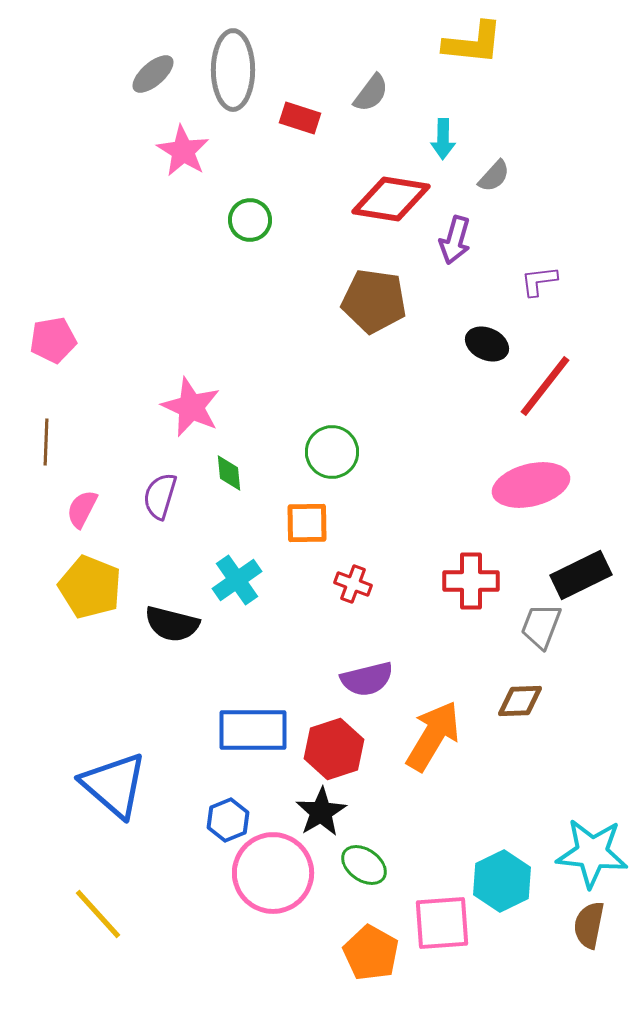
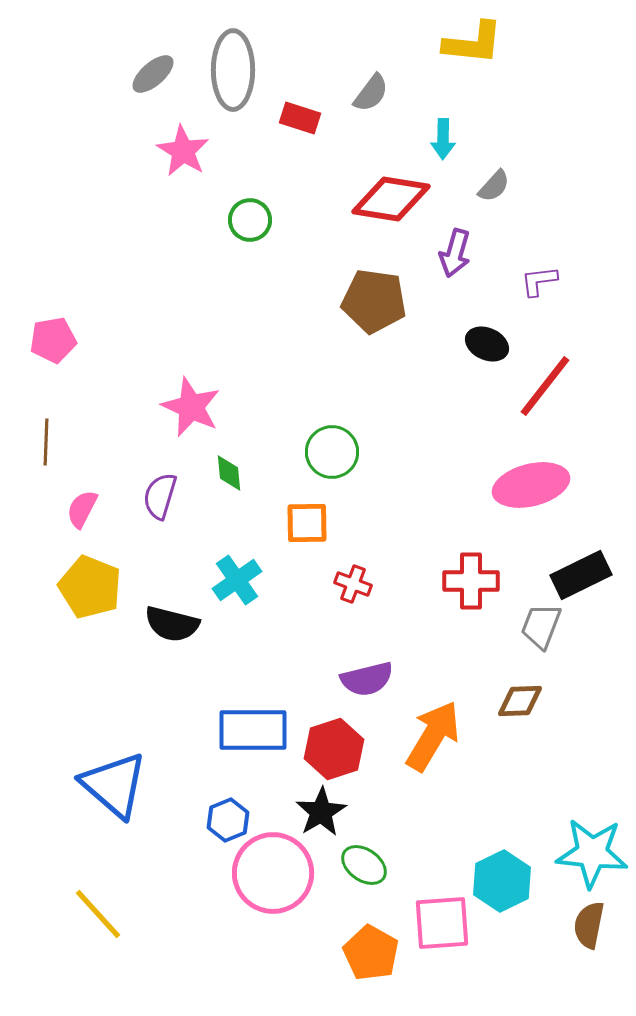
gray semicircle at (494, 176): moved 10 px down
purple arrow at (455, 240): moved 13 px down
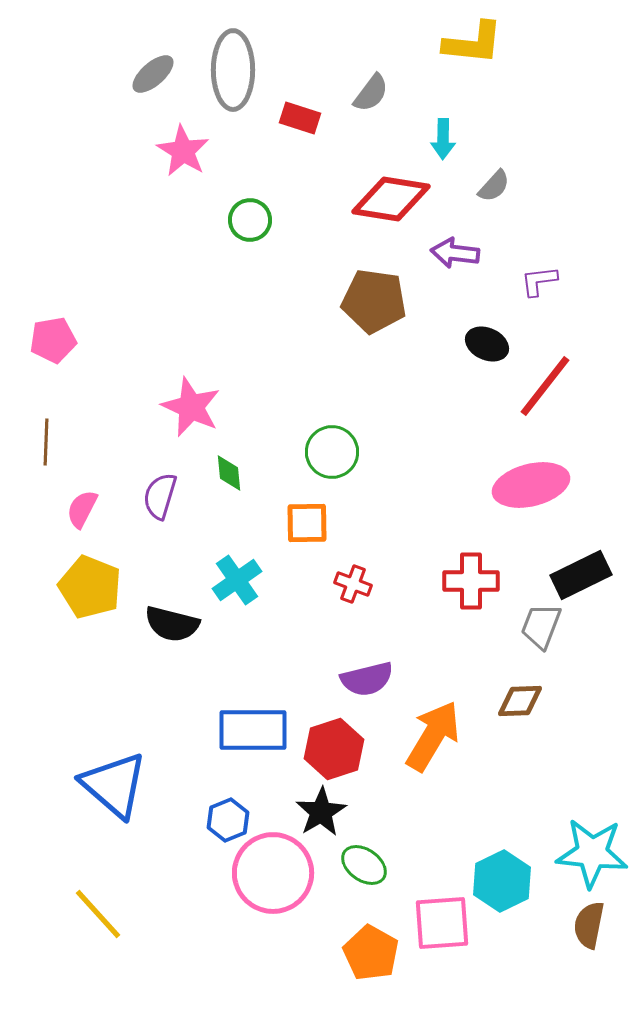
purple arrow at (455, 253): rotated 81 degrees clockwise
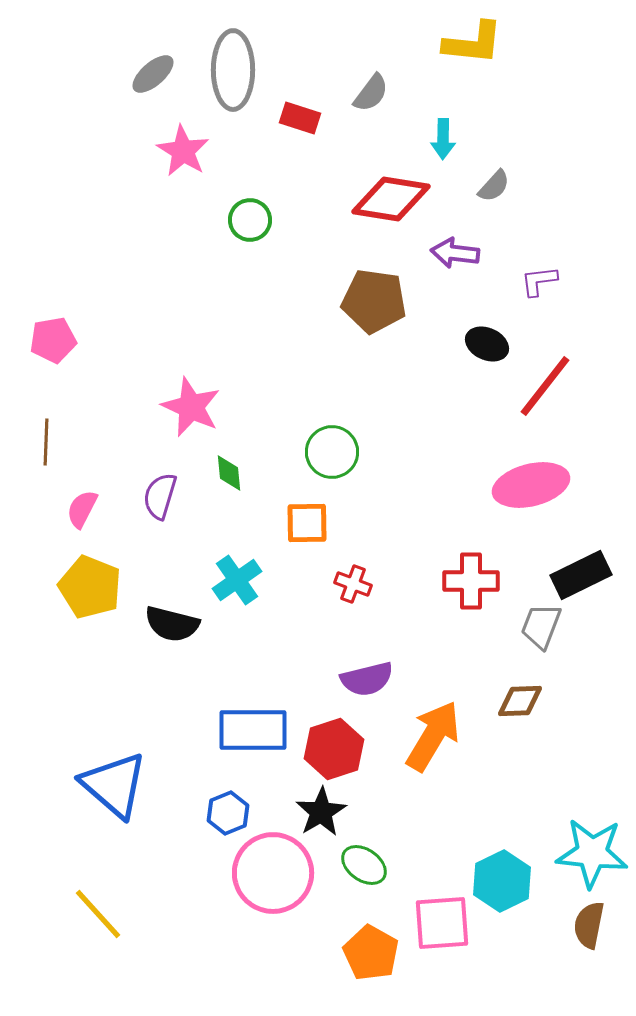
blue hexagon at (228, 820): moved 7 px up
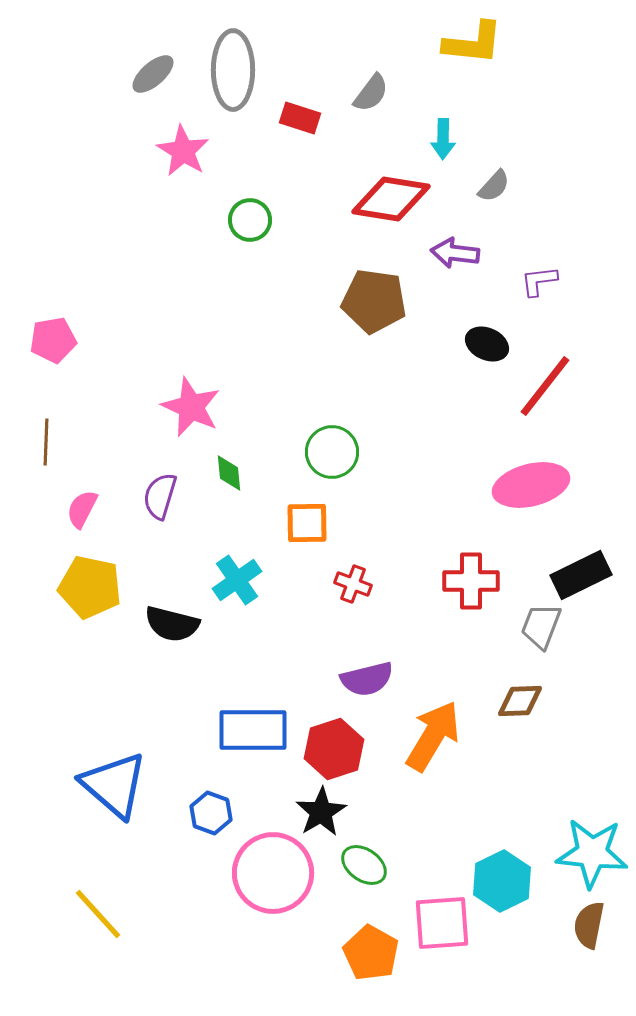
yellow pentagon at (90, 587): rotated 10 degrees counterclockwise
blue hexagon at (228, 813): moved 17 px left; rotated 18 degrees counterclockwise
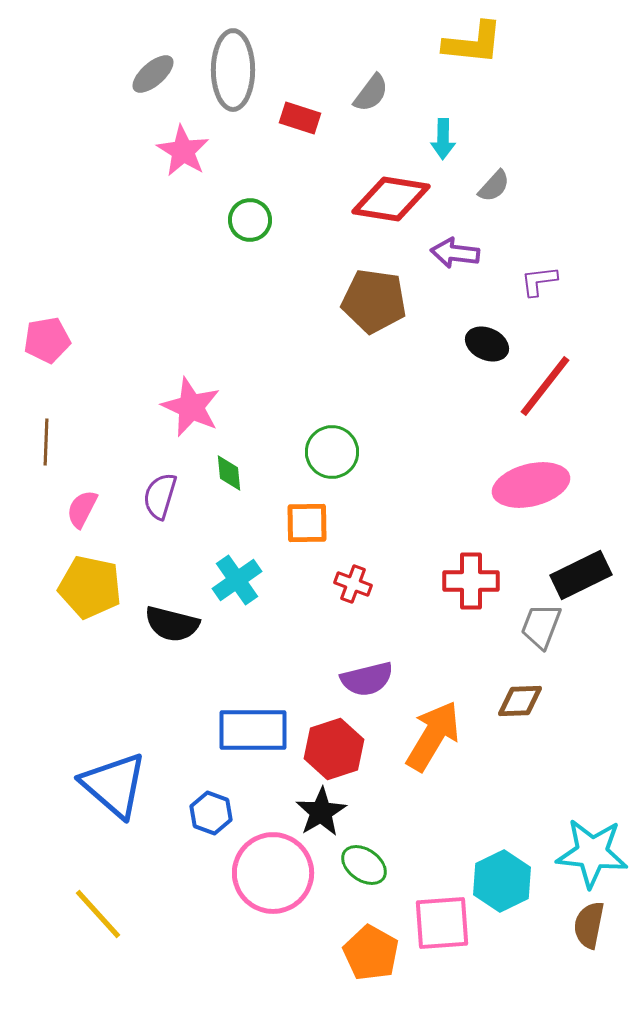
pink pentagon at (53, 340): moved 6 px left
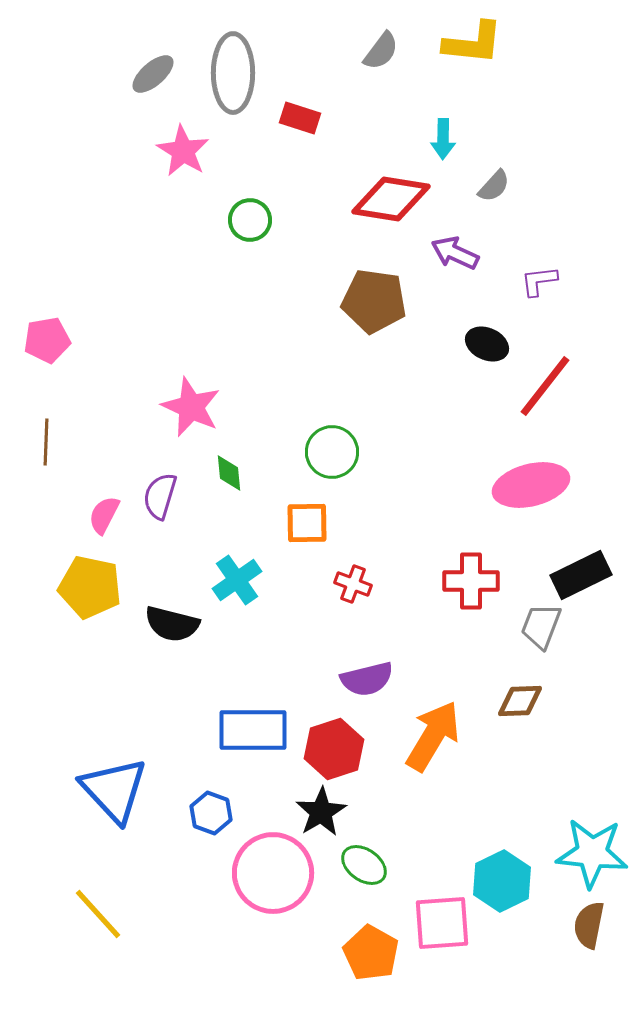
gray ellipse at (233, 70): moved 3 px down
gray semicircle at (371, 93): moved 10 px right, 42 px up
purple arrow at (455, 253): rotated 18 degrees clockwise
pink semicircle at (82, 509): moved 22 px right, 6 px down
blue triangle at (114, 785): moved 5 px down; rotated 6 degrees clockwise
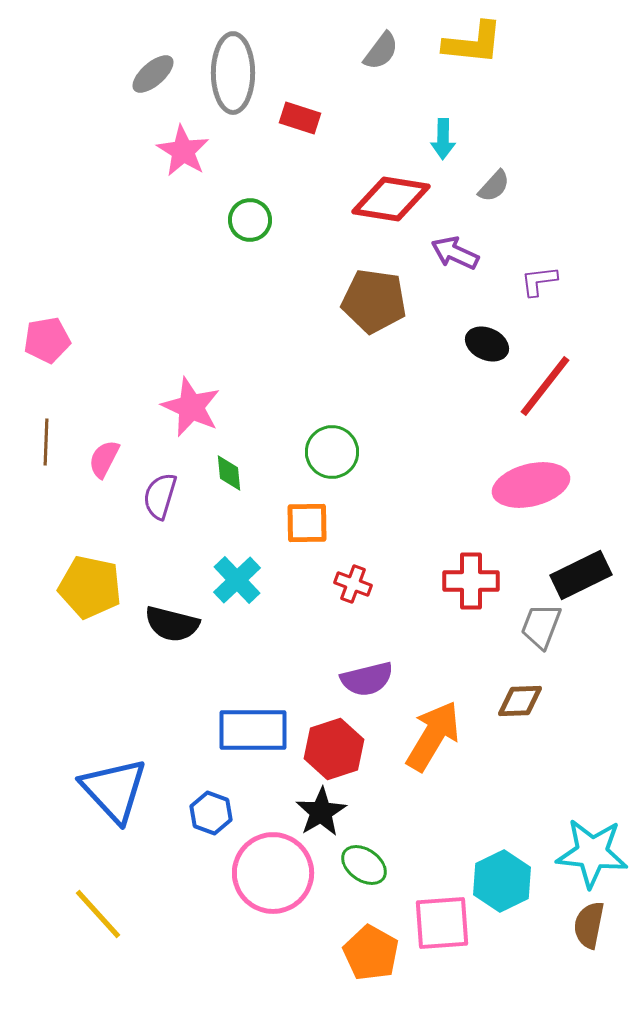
pink semicircle at (104, 515): moved 56 px up
cyan cross at (237, 580): rotated 9 degrees counterclockwise
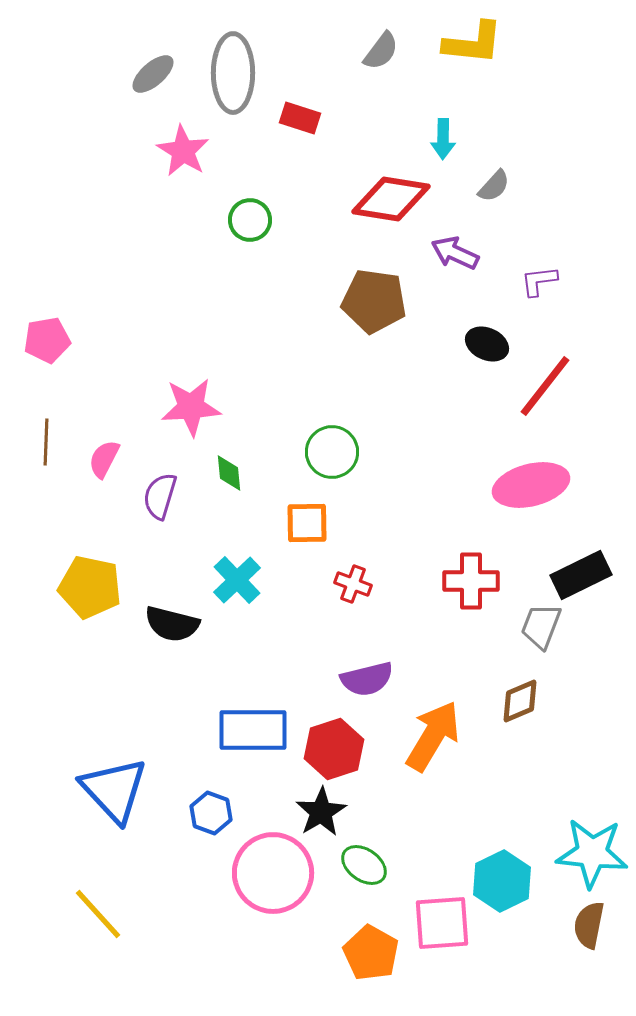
pink star at (191, 407): rotated 28 degrees counterclockwise
brown diamond at (520, 701): rotated 21 degrees counterclockwise
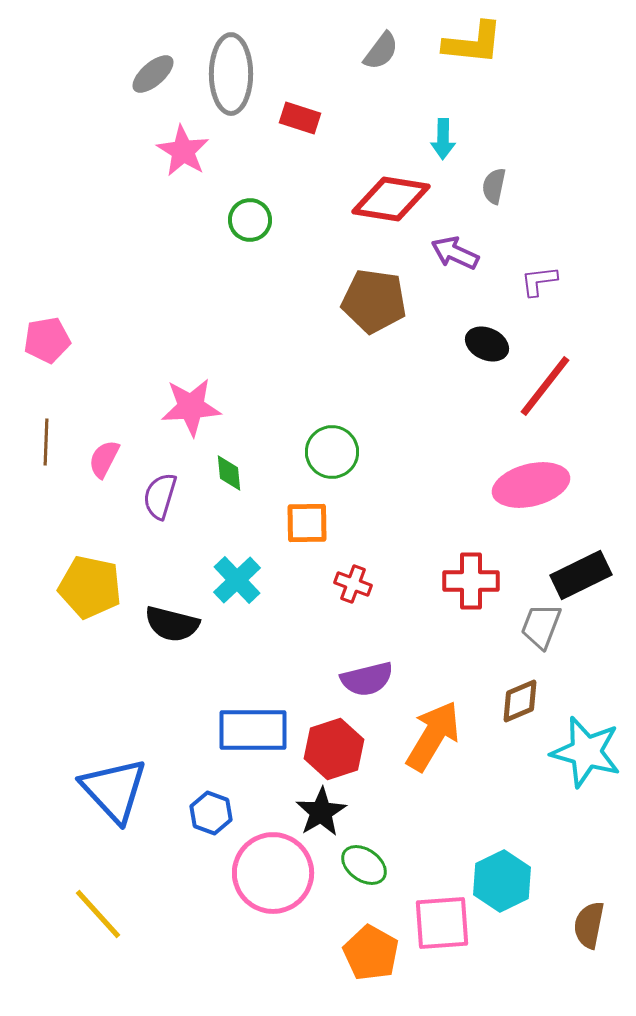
gray ellipse at (233, 73): moved 2 px left, 1 px down
gray semicircle at (494, 186): rotated 150 degrees clockwise
cyan star at (592, 853): moved 6 px left, 101 px up; rotated 10 degrees clockwise
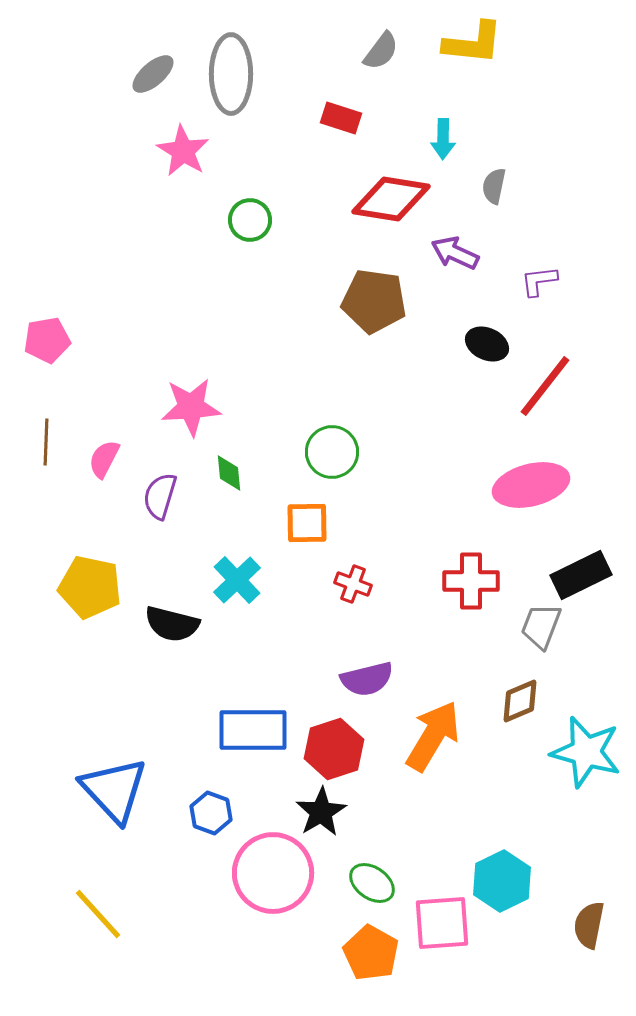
red rectangle at (300, 118): moved 41 px right
green ellipse at (364, 865): moved 8 px right, 18 px down
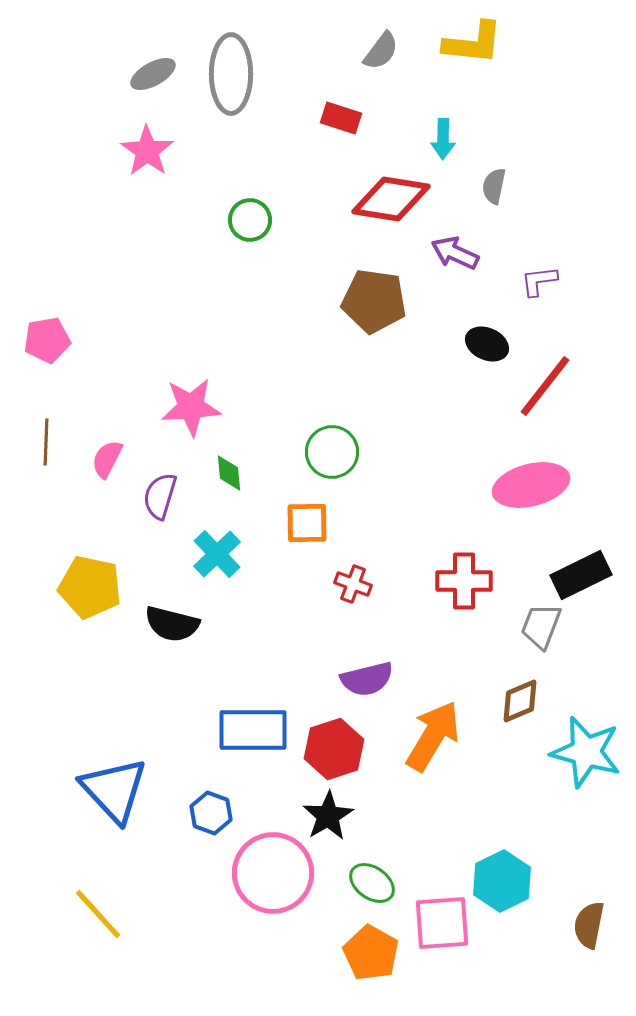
gray ellipse at (153, 74): rotated 12 degrees clockwise
pink star at (183, 151): moved 36 px left; rotated 4 degrees clockwise
pink semicircle at (104, 459): moved 3 px right
cyan cross at (237, 580): moved 20 px left, 26 px up
red cross at (471, 581): moved 7 px left
black star at (321, 812): moved 7 px right, 4 px down
